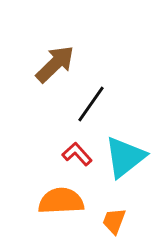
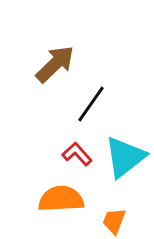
orange semicircle: moved 2 px up
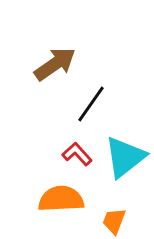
brown arrow: rotated 9 degrees clockwise
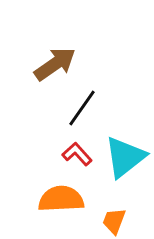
black line: moved 9 px left, 4 px down
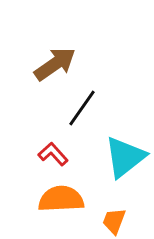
red L-shape: moved 24 px left
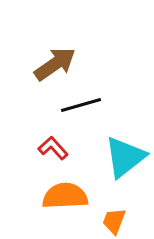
black line: moved 1 px left, 3 px up; rotated 39 degrees clockwise
red L-shape: moved 6 px up
orange semicircle: moved 4 px right, 3 px up
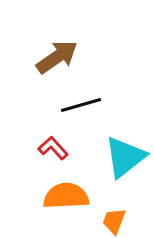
brown arrow: moved 2 px right, 7 px up
orange semicircle: moved 1 px right
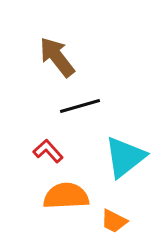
brown arrow: rotated 93 degrees counterclockwise
black line: moved 1 px left, 1 px down
red L-shape: moved 5 px left, 3 px down
orange trapezoid: rotated 84 degrees counterclockwise
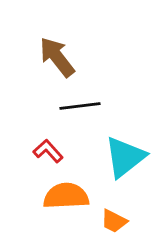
black line: rotated 9 degrees clockwise
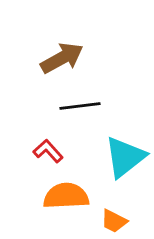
brown arrow: moved 5 px right, 1 px down; rotated 99 degrees clockwise
